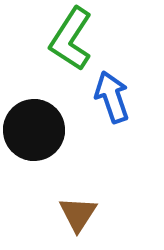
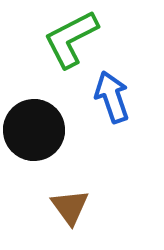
green L-shape: rotated 30 degrees clockwise
brown triangle: moved 8 px left, 7 px up; rotated 9 degrees counterclockwise
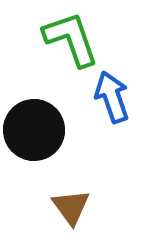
green L-shape: rotated 98 degrees clockwise
brown triangle: moved 1 px right
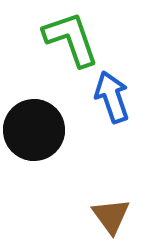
brown triangle: moved 40 px right, 9 px down
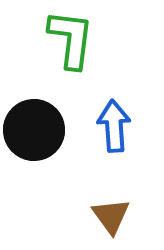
green L-shape: rotated 26 degrees clockwise
blue arrow: moved 2 px right, 29 px down; rotated 15 degrees clockwise
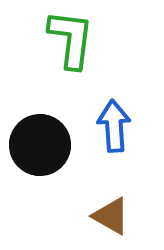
black circle: moved 6 px right, 15 px down
brown triangle: rotated 24 degrees counterclockwise
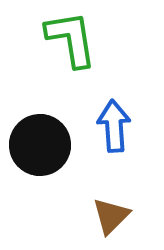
green L-shape: rotated 16 degrees counterclockwise
brown triangle: rotated 45 degrees clockwise
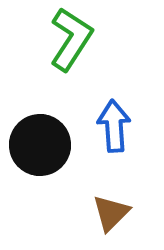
green L-shape: rotated 42 degrees clockwise
brown triangle: moved 3 px up
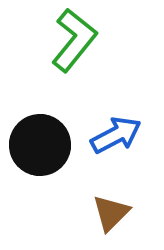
green L-shape: moved 3 px right, 1 px down; rotated 6 degrees clockwise
blue arrow: moved 2 px right, 9 px down; rotated 66 degrees clockwise
